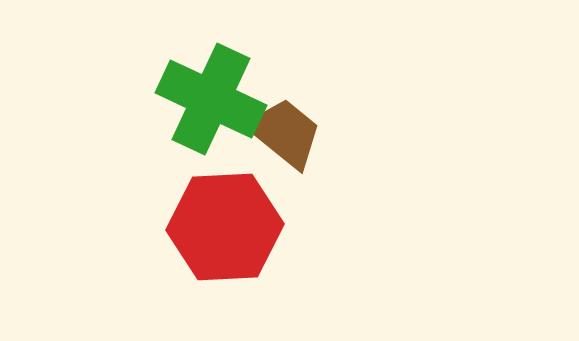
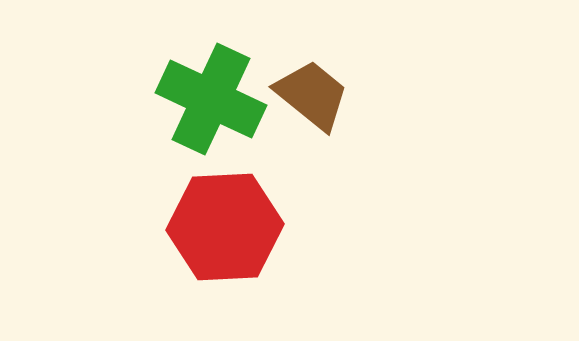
brown trapezoid: moved 27 px right, 38 px up
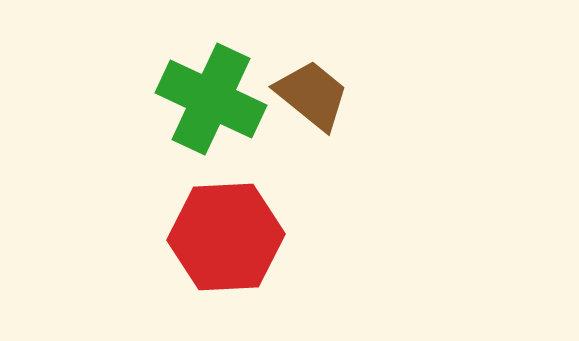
red hexagon: moved 1 px right, 10 px down
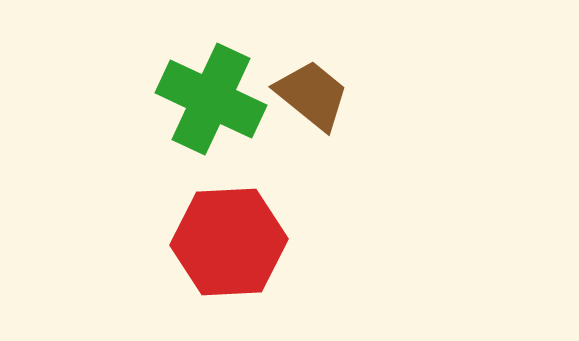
red hexagon: moved 3 px right, 5 px down
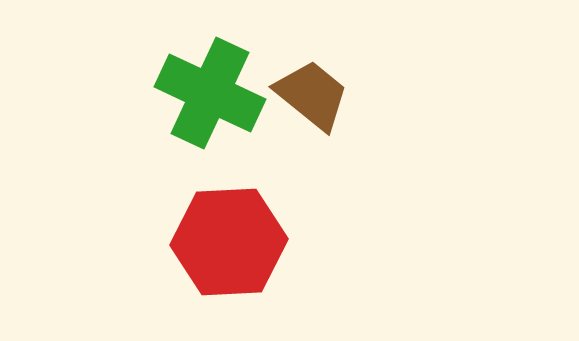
green cross: moved 1 px left, 6 px up
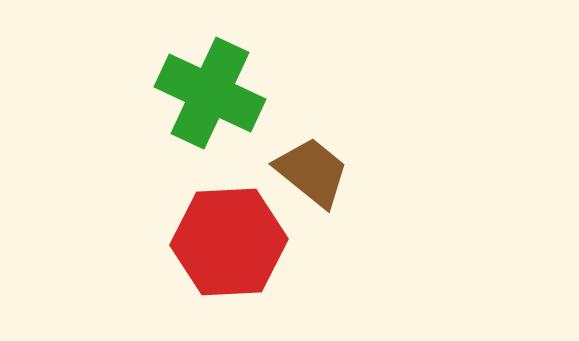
brown trapezoid: moved 77 px down
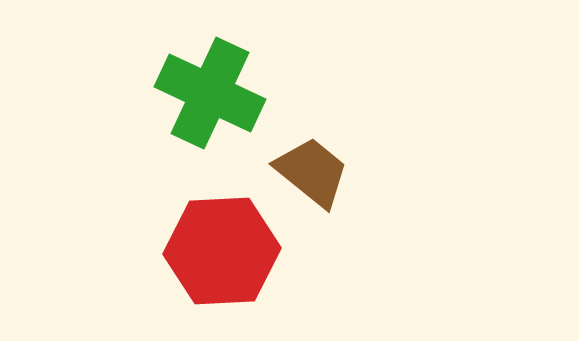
red hexagon: moved 7 px left, 9 px down
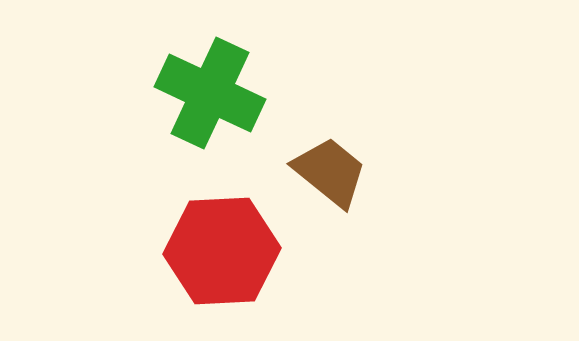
brown trapezoid: moved 18 px right
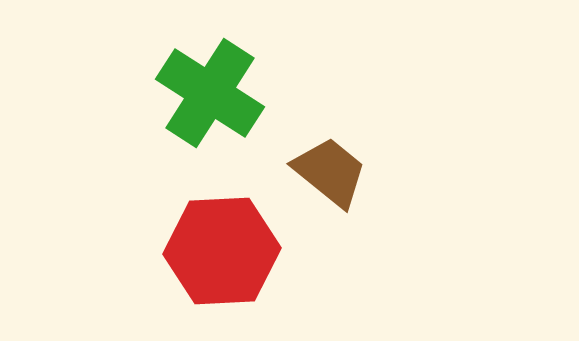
green cross: rotated 8 degrees clockwise
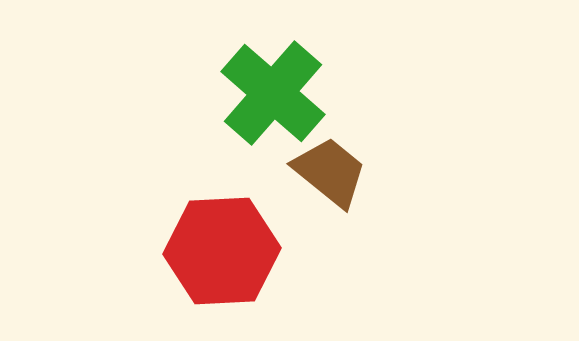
green cross: moved 63 px right; rotated 8 degrees clockwise
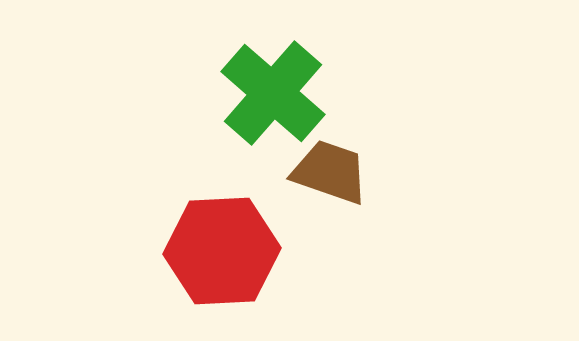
brown trapezoid: rotated 20 degrees counterclockwise
